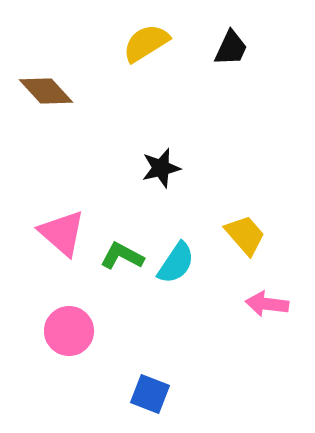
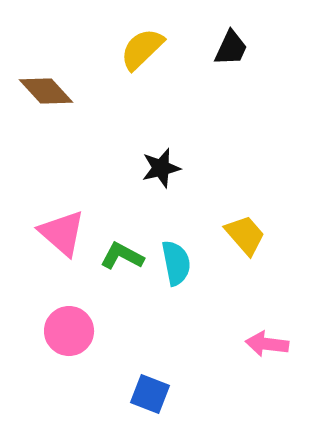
yellow semicircle: moved 4 px left, 6 px down; rotated 12 degrees counterclockwise
cyan semicircle: rotated 45 degrees counterclockwise
pink arrow: moved 40 px down
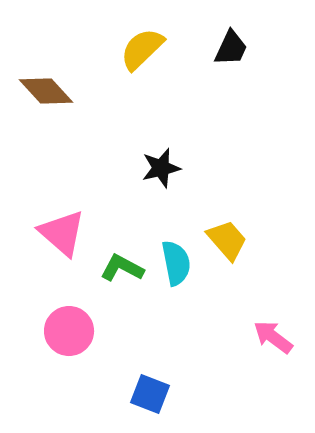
yellow trapezoid: moved 18 px left, 5 px down
green L-shape: moved 12 px down
pink arrow: moved 6 px right, 7 px up; rotated 30 degrees clockwise
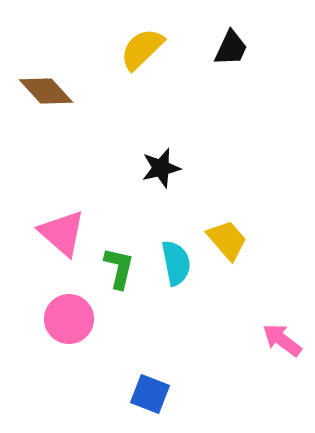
green L-shape: moved 3 px left; rotated 75 degrees clockwise
pink circle: moved 12 px up
pink arrow: moved 9 px right, 3 px down
